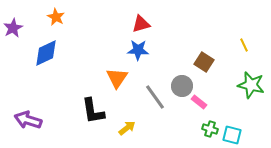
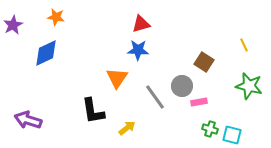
orange star: rotated 18 degrees counterclockwise
purple star: moved 3 px up
green star: moved 2 px left, 1 px down
pink rectangle: rotated 49 degrees counterclockwise
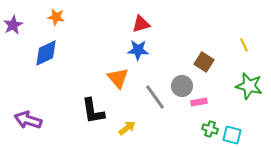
orange triangle: moved 1 px right; rotated 15 degrees counterclockwise
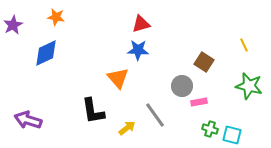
gray line: moved 18 px down
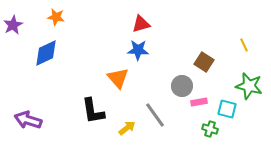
cyan square: moved 5 px left, 26 px up
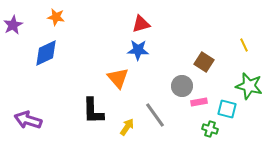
black L-shape: rotated 8 degrees clockwise
yellow arrow: moved 1 px up; rotated 18 degrees counterclockwise
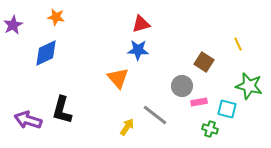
yellow line: moved 6 px left, 1 px up
black L-shape: moved 31 px left, 1 px up; rotated 16 degrees clockwise
gray line: rotated 16 degrees counterclockwise
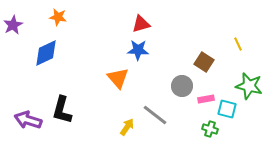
orange star: moved 2 px right
pink rectangle: moved 7 px right, 3 px up
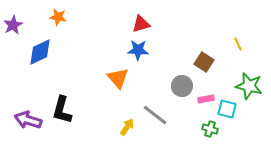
blue diamond: moved 6 px left, 1 px up
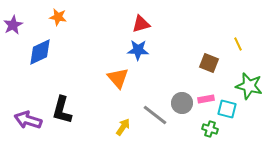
brown square: moved 5 px right, 1 px down; rotated 12 degrees counterclockwise
gray circle: moved 17 px down
yellow arrow: moved 4 px left
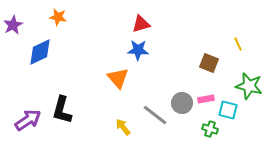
cyan square: moved 1 px right, 1 px down
purple arrow: rotated 128 degrees clockwise
yellow arrow: rotated 72 degrees counterclockwise
